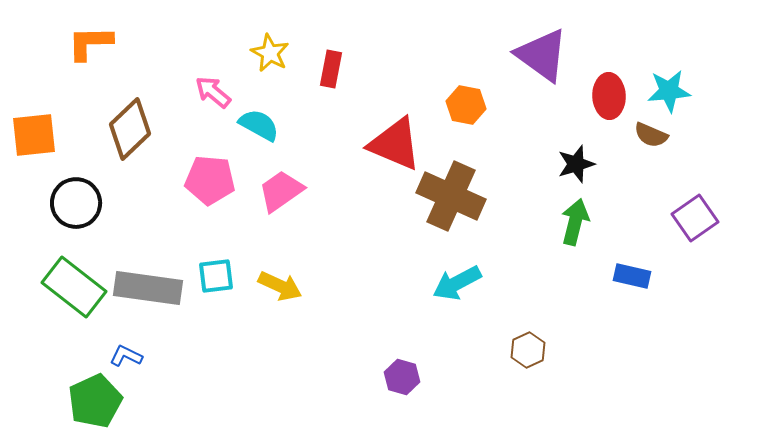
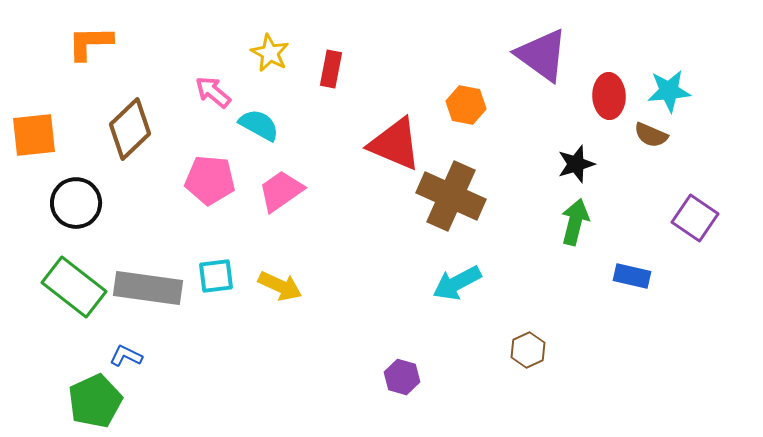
purple square: rotated 21 degrees counterclockwise
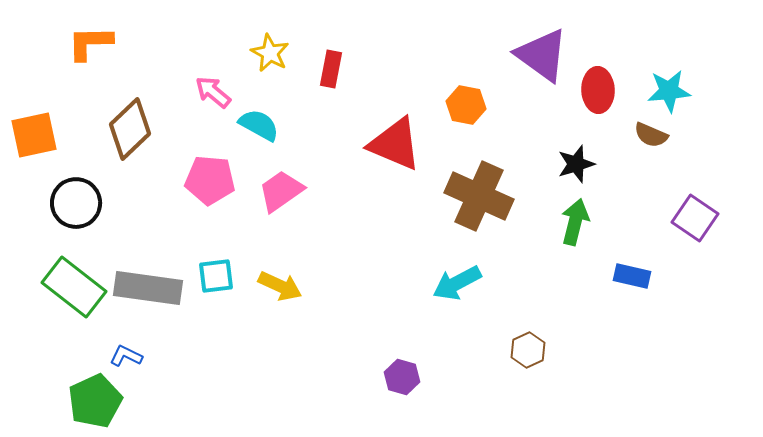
red ellipse: moved 11 px left, 6 px up
orange square: rotated 6 degrees counterclockwise
brown cross: moved 28 px right
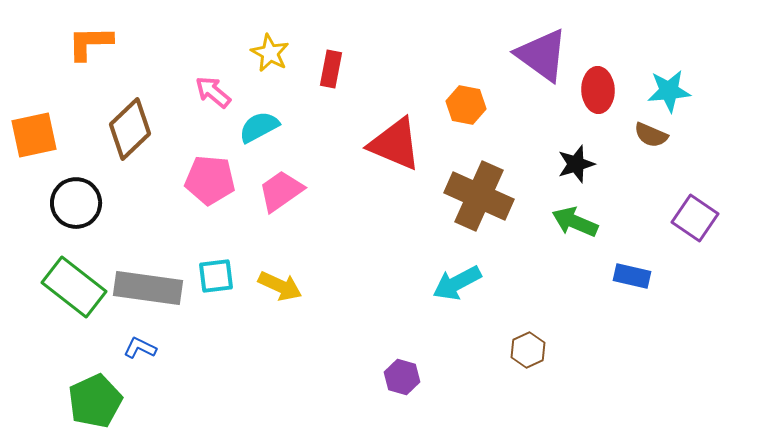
cyan semicircle: moved 2 px down; rotated 57 degrees counterclockwise
green arrow: rotated 81 degrees counterclockwise
blue L-shape: moved 14 px right, 8 px up
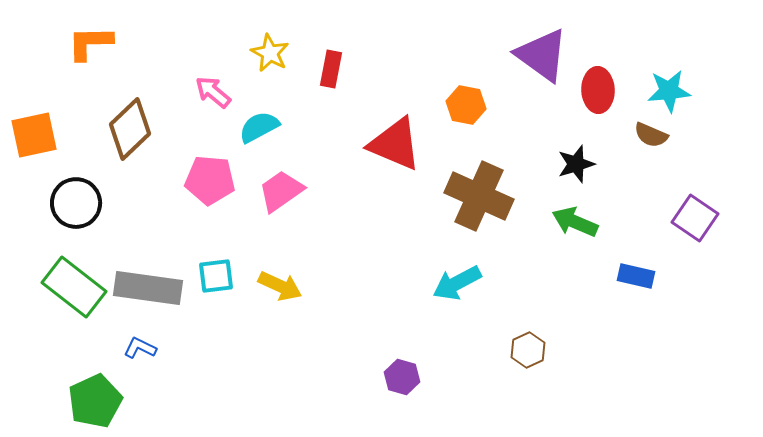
blue rectangle: moved 4 px right
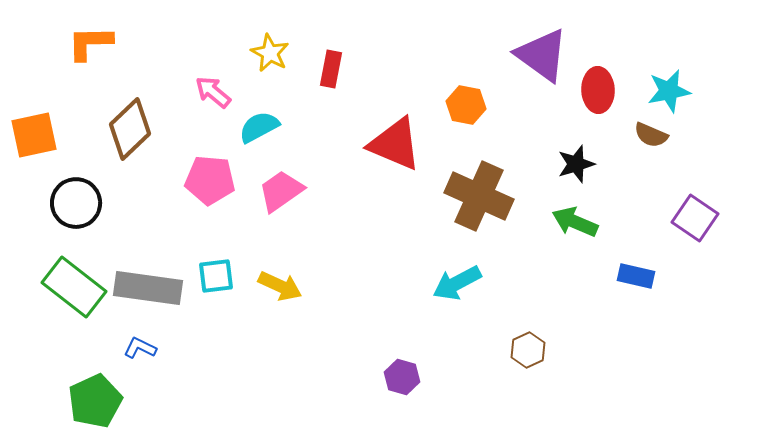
cyan star: rotated 6 degrees counterclockwise
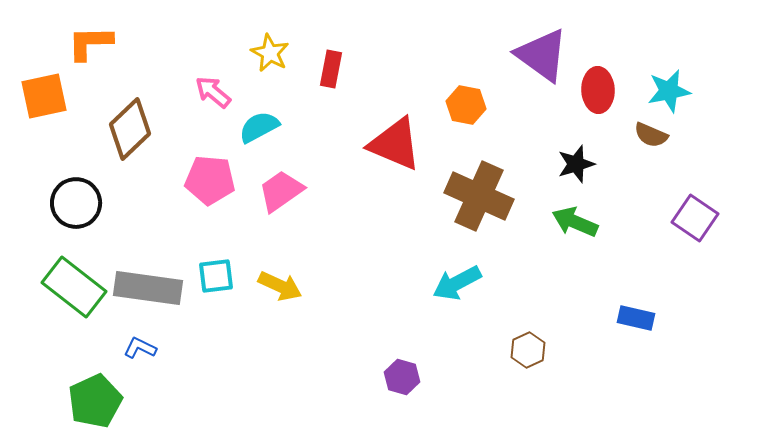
orange square: moved 10 px right, 39 px up
blue rectangle: moved 42 px down
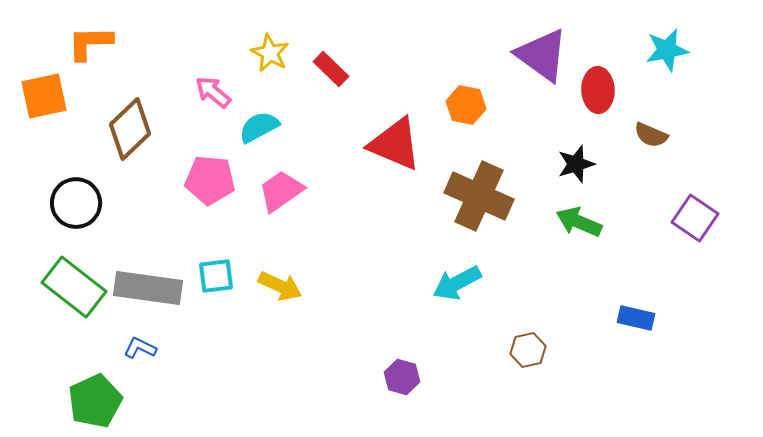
red rectangle: rotated 57 degrees counterclockwise
cyan star: moved 2 px left, 41 px up
green arrow: moved 4 px right
brown hexagon: rotated 12 degrees clockwise
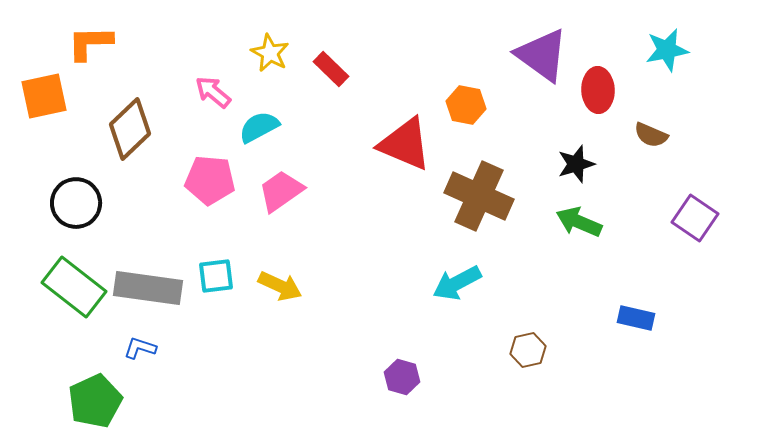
red triangle: moved 10 px right
blue L-shape: rotated 8 degrees counterclockwise
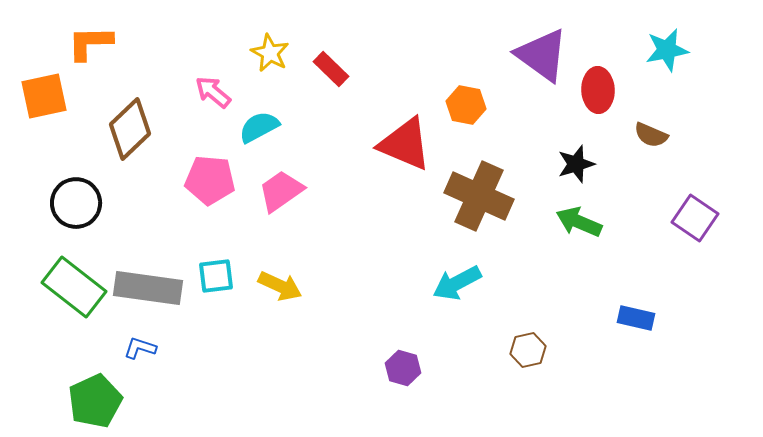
purple hexagon: moved 1 px right, 9 px up
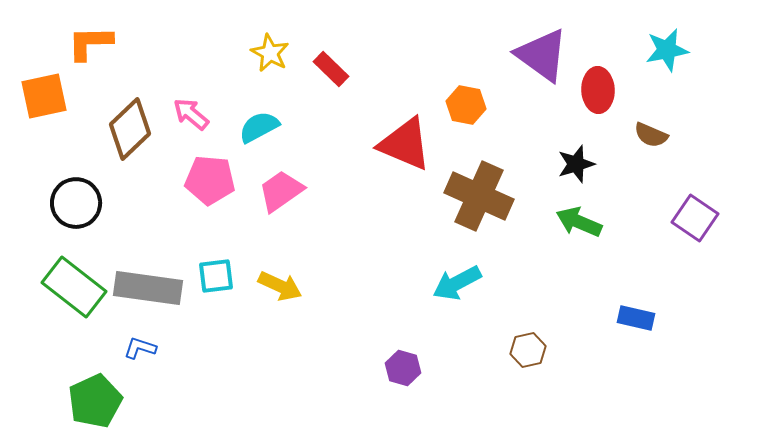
pink arrow: moved 22 px left, 22 px down
